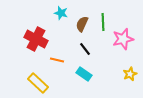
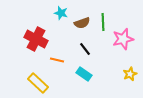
brown semicircle: moved 1 px up; rotated 133 degrees counterclockwise
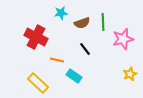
cyan star: rotated 24 degrees counterclockwise
red cross: moved 2 px up
cyan rectangle: moved 10 px left, 2 px down
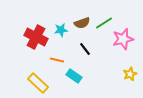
cyan star: moved 17 px down
green line: moved 1 px right, 1 px down; rotated 60 degrees clockwise
